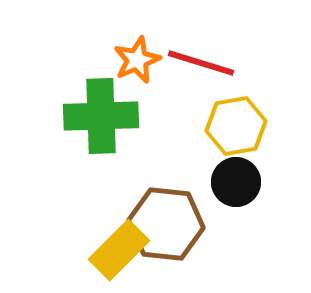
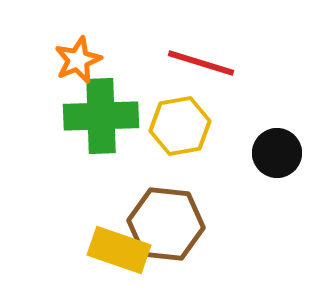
orange star: moved 59 px left
yellow hexagon: moved 56 px left
black circle: moved 41 px right, 29 px up
yellow rectangle: rotated 64 degrees clockwise
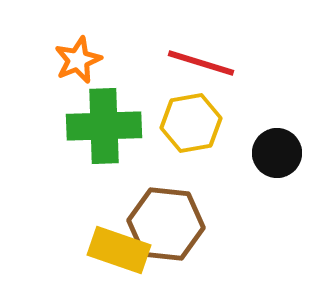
green cross: moved 3 px right, 10 px down
yellow hexagon: moved 11 px right, 3 px up
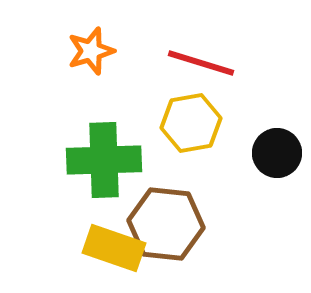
orange star: moved 13 px right, 9 px up; rotated 6 degrees clockwise
green cross: moved 34 px down
yellow rectangle: moved 5 px left, 2 px up
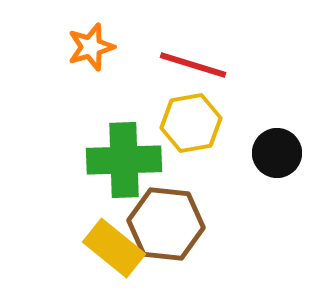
orange star: moved 4 px up
red line: moved 8 px left, 2 px down
green cross: moved 20 px right
yellow rectangle: rotated 20 degrees clockwise
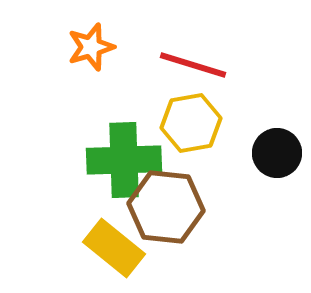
brown hexagon: moved 17 px up
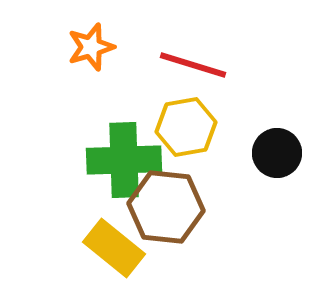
yellow hexagon: moved 5 px left, 4 px down
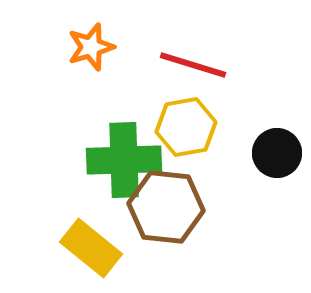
yellow rectangle: moved 23 px left
